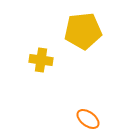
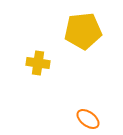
yellow cross: moved 3 px left, 3 px down
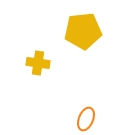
orange ellipse: moved 2 px left; rotated 75 degrees clockwise
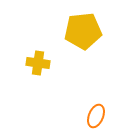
orange ellipse: moved 10 px right, 3 px up
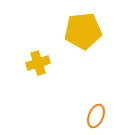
yellow cross: rotated 25 degrees counterclockwise
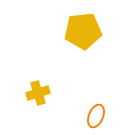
yellow cross: moved 30 px down
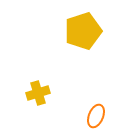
yellow pentagon: rotated 12 degrees counterclockwise
